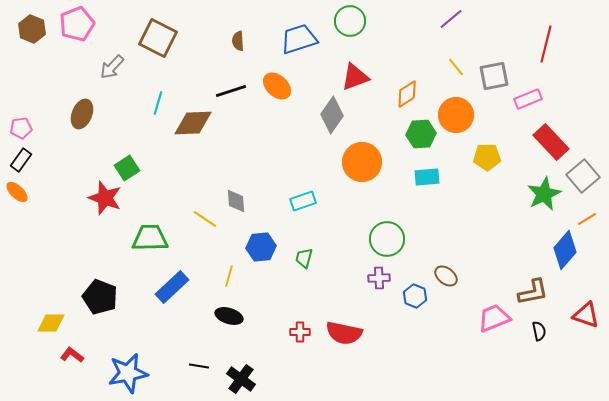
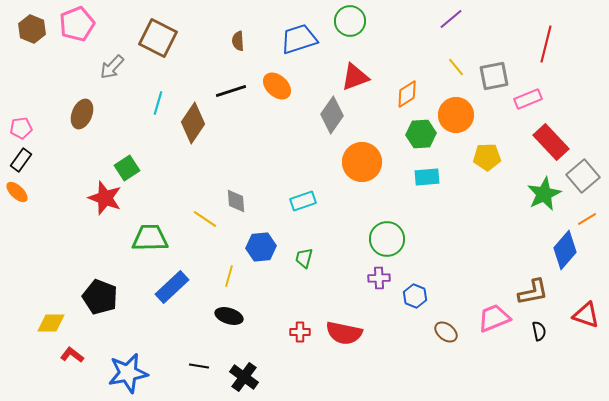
brown diamond at (193, 123): rotated 54 degrees counterclockwise
brown ellipse at (446, 276): moved 56 px down
black cross at (241, 379): moved 3 px right, 2 px up
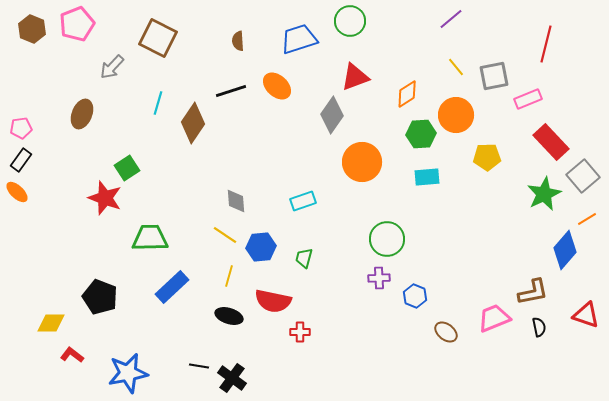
yellow line at (205, 219): moved 20 px right, 16 px down
black semicircle at (539, 331): moved 4 px up
red semicircle at (344, 333): moved 71 px left, 32 px up
black cross at (244, 377): moved 12 px left, 1 px down
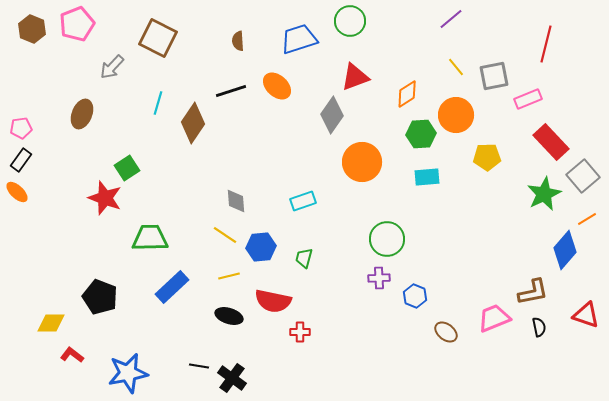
yellow line at (229, 276): rotated 60 degrees clockwise
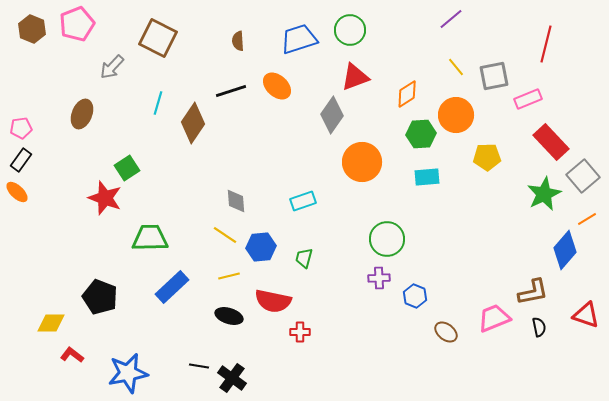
green circle at (350, 21): moved 9 px down
